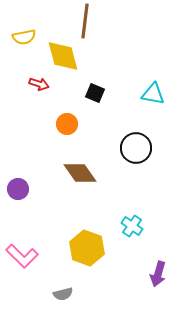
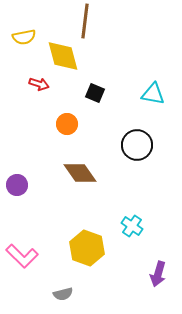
black circle: moved 1 px right, 3 px up
purple circle: moved 1 px left, 4 px up
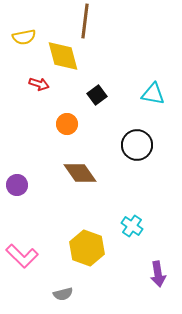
black square: moved 2 px right, 2 px down; rotated 30 degrees clockwise
purple arrow: rotated 25 degrees counterclockwise
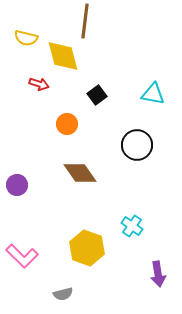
yellow semicircle: moved 2 px right, 1 px down; rotated 25 degrees clockwise
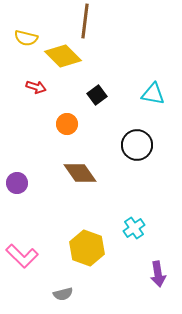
yellow diamond: rotated 30 degrees counterclockwise
red arrow: moved 3 px left, 3 px down
purple circle: moved 2 px up
cyan cross: moved 2 px right, 2 px down; rotated 20 degrees clockwise
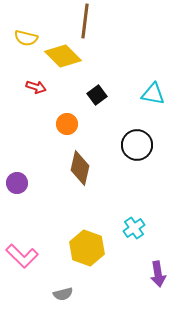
brown diamond: moved 5 px up; rotated 48 degrees clockwise
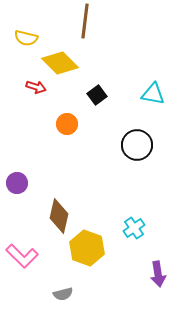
yellow diamond: moved 3 px left, 7 px down
brown diamond: moved 21 px left, 48 px down
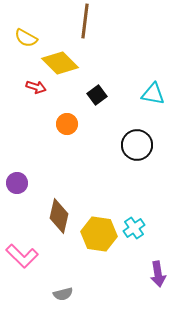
yellow semicircle: rotated 15 degrees clockwise
yellow hexagon: moved 12 px right, 14 px up; rotated 12 degrees counterclockwise
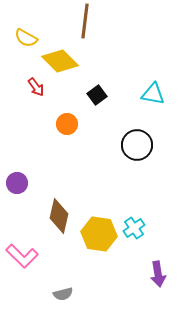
yellow diamond: moved 2 px up
red arrow: rotated 36 degrees clockwise
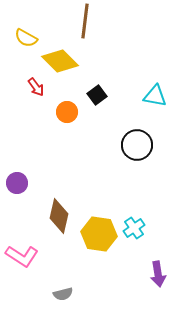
cyan triangle: moved 2 px right, 2 px down
orange circle: moved 12 px up
pink L-shape: rotated 12 degrees counterclockwise
